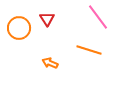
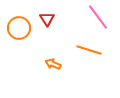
orange arrow: moved 3 px right, 1 px down
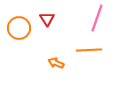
pink line: moved 1 px left, 1 px down; rotated 56 degrees clockwise
orange line: rotated 20 degrees counterclockwise
orange arrow: moved 3 px right, 1 px up
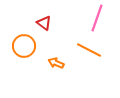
red triangle: moved 3 px left, 4 px down; rotated 21 degrees counterclockwise
orange circle: moved 5 px right, 18 px down
orange line: rotated 30 degrees clockwise
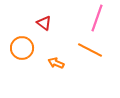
orange circle: moved 2 px left, 2 px down
orange line: moved 1 px right
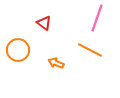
orange circle: moved 4 px left, 2 px down
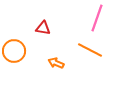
red triangle: moved 1 px left, 5 px down; rotated 28 degrees counterclockwise
orange circle: moved 4 px left, 1 px down
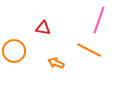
pink line: moved 2 px right, 2 px down
orange line: moved 1 px left
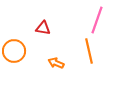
pink line: moved 2 px left
orange line: moved 1 px down; rotated 50 degrees clockwise
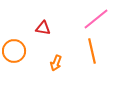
pink line: moved 1 px left, 1 px up; rotated 32 degrees clockwise
orange line: moved 3 px right
orange arrow: rotated 91 degrees counterclockwise
